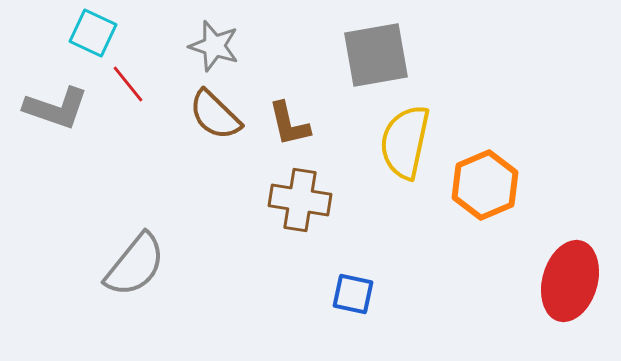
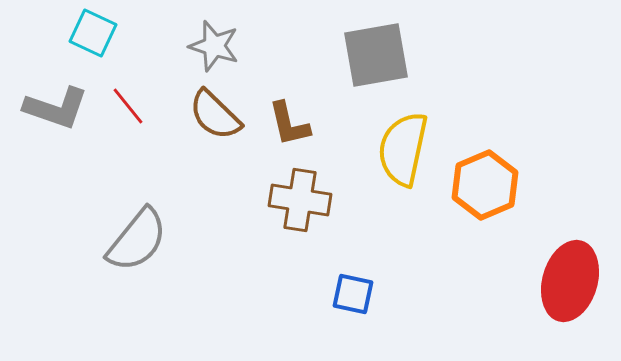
red line: moved 22 px down
yellow semicircle: moved 2 px left, 7 px down
gray semicircle: moved 2 px right, 25 px up
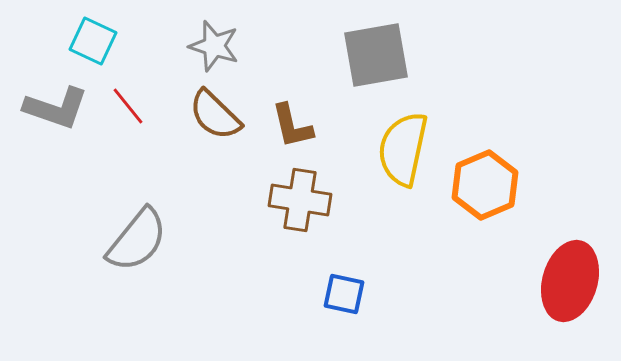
cyan square: moved 8 px down
brown L-shape: moved 3 px right, 2 px down
blue square: moved 9 px left
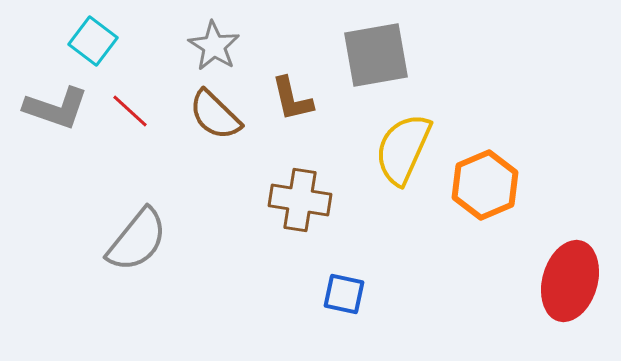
cyan square: rotated 12 degrees clockwise
gray star: rotated 15 degrees clockwise
red line: moved 2 px right, 5 px down; rotated 9 degrees counterclockwise
brown L-shape: moved 27 px up
yellow semicircle: rotated 12 degrees clockwise
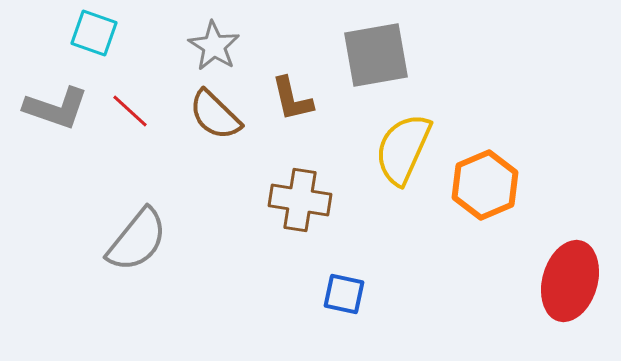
cyan square: moved 1 px right, 8 px up; rotated 18 degrees counterclockwise
